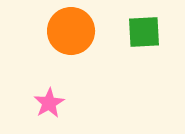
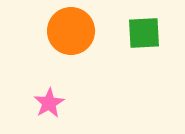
green square: moved 1 px down
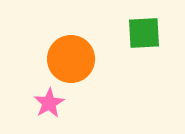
orange circle: moved 28 px down
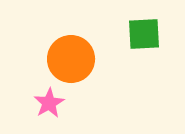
green square: moved 1 px down
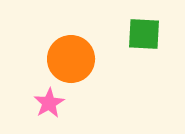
green square: rotated 6 degrees clockwise
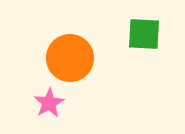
orange circle: moved 1 px left, 1 px up
